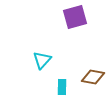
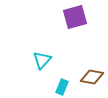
brown diamond: moved 1 px left
cyan rectangle: rotated 21 degrees clockwise
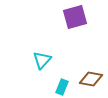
brown diamond: moved 1 px left, 2 px down
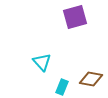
cyan triangle: moved 2 px down; rotated 24 degrees counterclockwise
